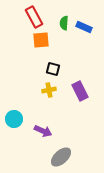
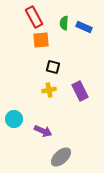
black square: moved 2 px up
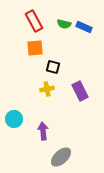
red rectangle: moved 4 px down
green semicircle: moved 1 px down; rotated 80 degrees counterclockwise
orange square: moved 6 px left, 8 px down
yellow cross: moved 2 px left, 1 px up
purple arrow: rotated 120 degrees counterclockwise
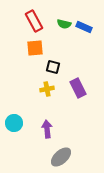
purple rectangle: moved 2 px left, 3 px up
cyan circle: moved 4 px down
purple arrow: moved 4 px right, 2 px up
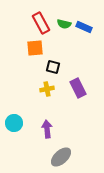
red rectangle: moved 7 px right, 2 px down
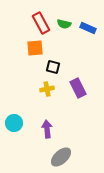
blue rectangle: moved 4 px right, 1 px down
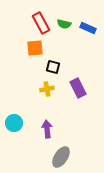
gray ellipse: rotated 15 degrees counterclockwise
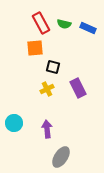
yellow cross: rotated 16 degrees counterclockwise
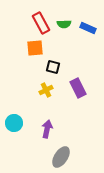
green semicircle: rotated 16 degrees counterclockwise
yellow cross: moved 1 px left, 1 px down
purple arrow: rotated 18 degrees clockwise
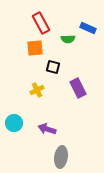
green semicircle: moved 4 px right, 15 px down
yellow cross: moved 9 px left
purple arrow: rotated 84 degrees counterclockwise
gray ellipse: rotated 25 degrees counterclockwise
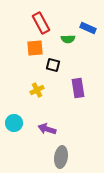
black square: moved 2 px up
purple rectangle: rotated 18 degrees clockwise
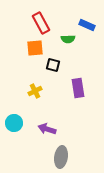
blue rectangle: moved 1 px left, 3 px up
yellow cross: moved 2 px left, 1 px down
